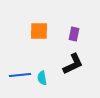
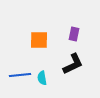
orange square: moved 9 px down
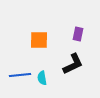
purple rectangle: moved 4 px right
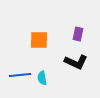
black L-shape: moved 3 px right, 2 px up; rotated 50 degrees clockwise
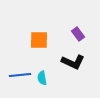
purple rectangle: rotated 48 degrees counterclockwise
black L-shape: moved 3 px left
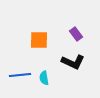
purple rectangle: moved 2 px left
cyan semicircle: moved 2 px right
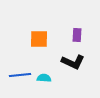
purple rectangle: moved 1 px right, 1 px down; rotated 40 degrees clockwise
orange square: moved 1 px up
cyan semicircle: rotated 104 degrees clockwise
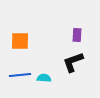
orange square: moved 19 px left, 2 px down
black L-shape: rotated 135 degrees clockwise
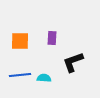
purple rectangle: moved 25 px left, 3 px down
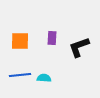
black L-shape: moved 6 px right, 15 px up
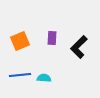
orange square: rotated 24 degrees counterclockwise
black L-shape: rotated 25 degrees counterclockwise
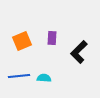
orange square: moved 2 px right
black L-shape: moved 5 px down
blue line: moved 1 px left, 1 px down
